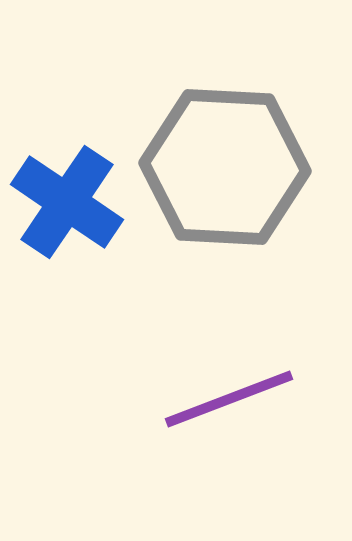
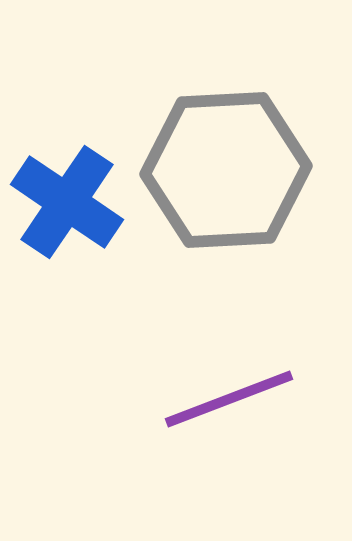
gray hexagon: moved 1 px right, 3 px down; rotated 6 degrees counterclockwise
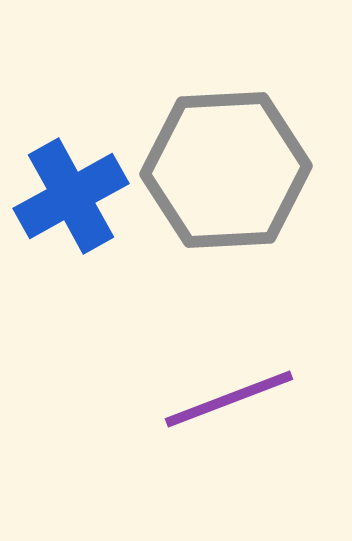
blue cross: moved 4 px right, 6 px up; rotated 27 degrees clockwise
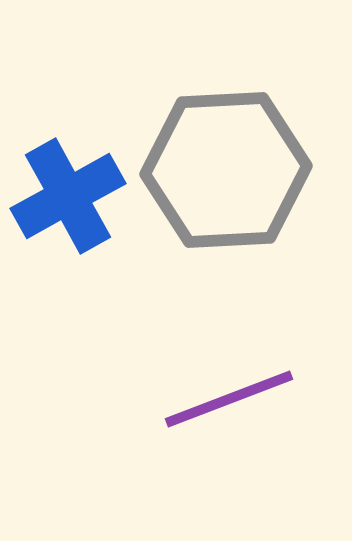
blue cross: moved 3 px left
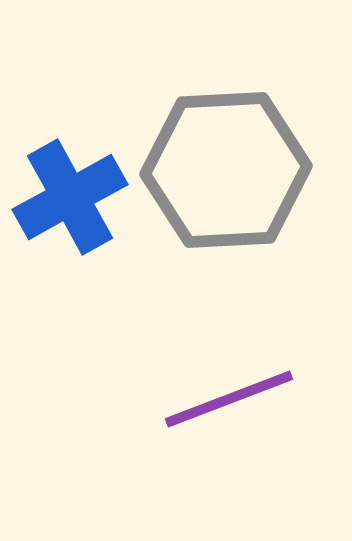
blue cross: moved 2 px right, 1 px down
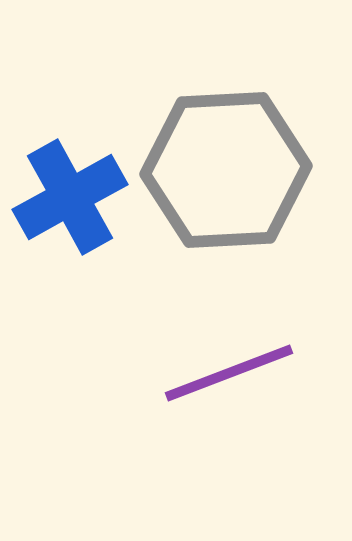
purple line: moved 26 px up
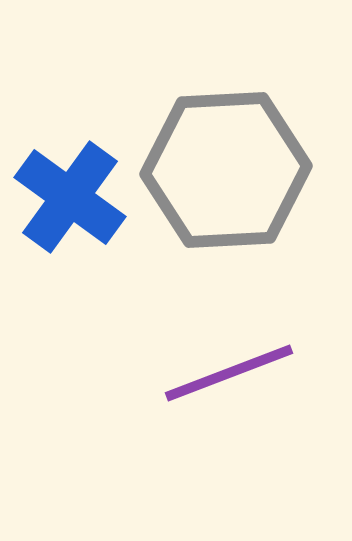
blue cross: rotated 25 degrees counterclockwise
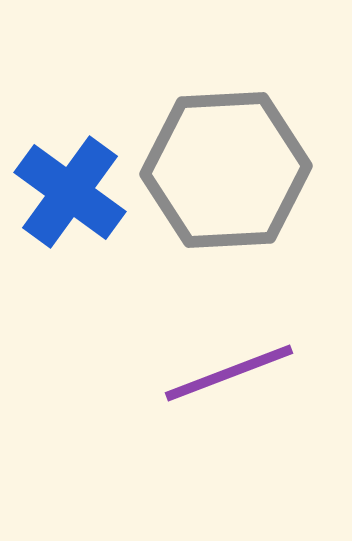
blue cross: moved 5 px up
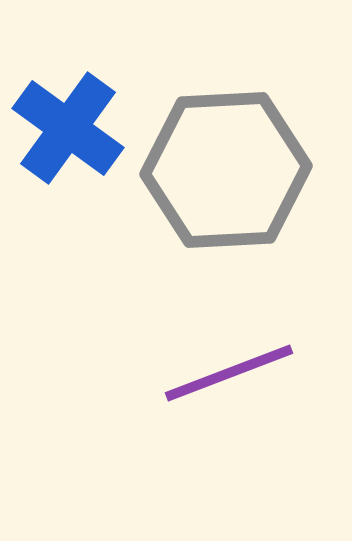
blue cross: moved 2 px left, 64 px up
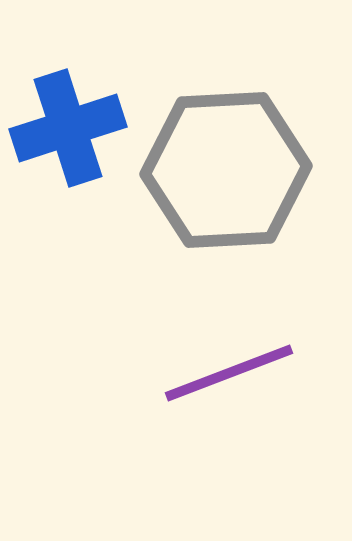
blue cross: rotated 36 degrees clockwise
